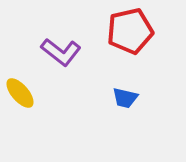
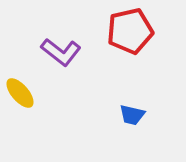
blue trapezoid: moved 7 px right, 17 px down
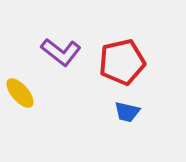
red pentagon: moved 8 px left, 31 px down
blue trapezoid: moved 5 px left, 3 px up
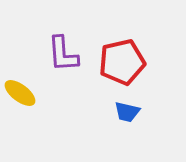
purple L-shape: moved 2 px right, 2 px down; rotated 48 degrees clockwise
yellow ellipse: rotated 12 degrees counterclockwise
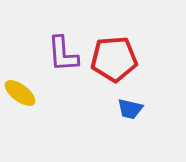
red pentagon: moved 8 px left, 3 px up; rotated 9 degrees clockwise
blue trapezoid: moved 3 px right, 3 px up
